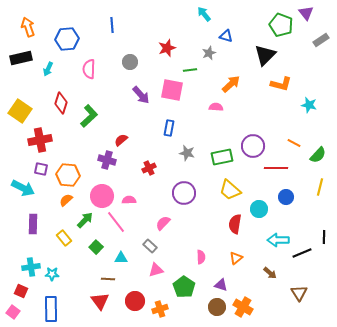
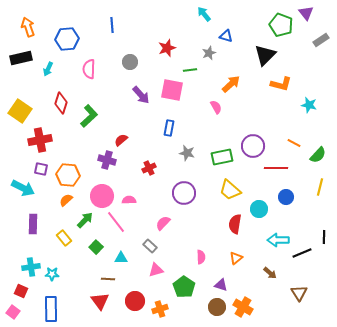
pink semicircle at (216, 107): rotated 56 degrees clockwise
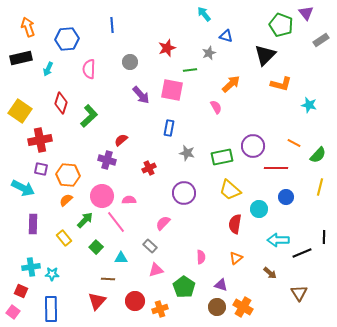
red triangle at (100, 301): moved 3 px left; rotated 18 degrees clockwise
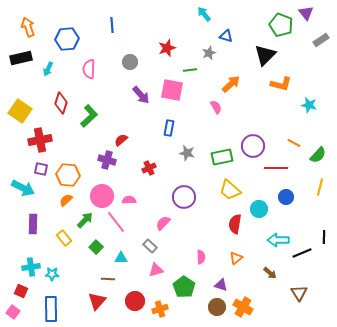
purple circle at (184, 193): moved 4 px down
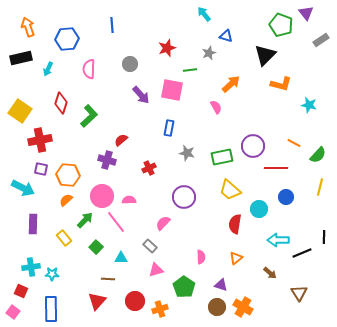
gray circle at (130, 62): moved 2 px down
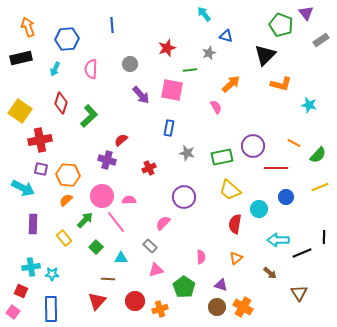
cyan arrow at (48, 69): moved 7 px right
pink semicircle at (89, 69): moved 2 px right
yellow line at (320, 187): rotated 54 degrees clockwise
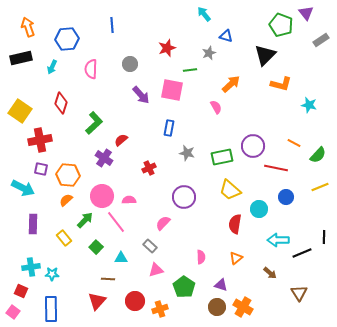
cyan arrow at (55, 69): moved 3 px left, 2 px up
green L-shape at (89, 116): moved 5 px right, 7 px down
purple cross at (107, 160): moved 3 px left, 2 px up; rotated 18 degrees clockwise
red line at (276, 168): rotated 10 degrees clockwise
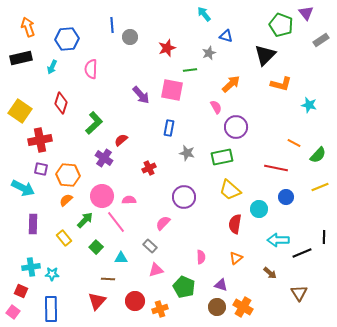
gray circle at (130, 64): moved 27 px up
purple circle at (253, 146): moved 17 px left, 19 px up
green pentagon at (184, 287): rotated 10 degrees counterclockwise
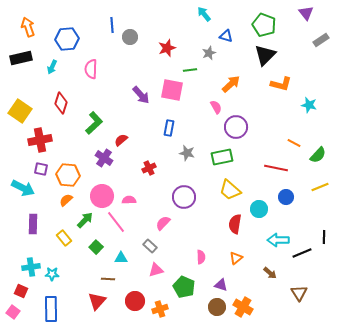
green pentagon at (281, 25): moved 17 px left
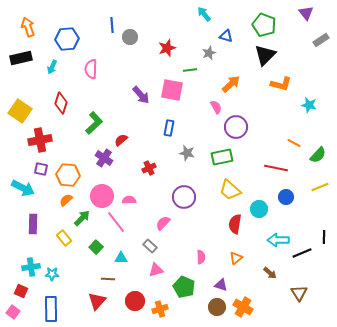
green arrow at (85, 220): moved 3 px left, 2 px up
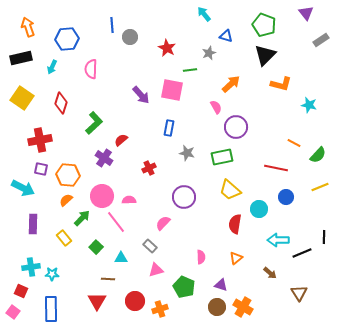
red star at (167, 48): rotated 24 degrees counterclockwise
yellow square at (20, 111): moved 2 px right, 13 px up
red triangle at (97, 301): rotated 12 degrees counterclockwise
